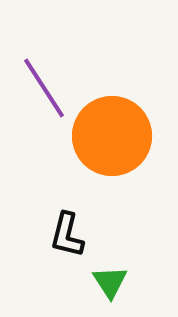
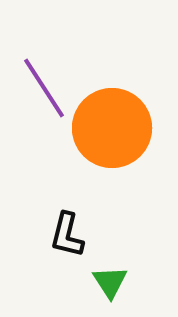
orange circle: moved 8 px up
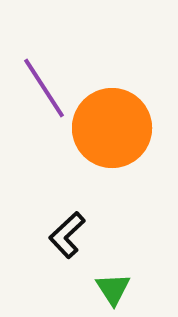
black L-shape: rotated 33 degrees clockwise
green triangle: moved 3 px right, 7 px down
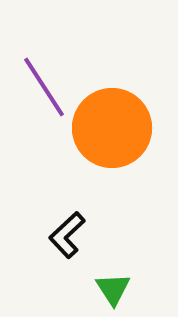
purple line: moved 1 px up
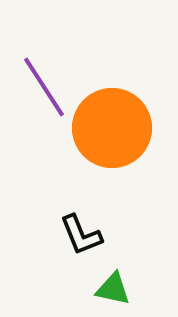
black L-shape: moved 14 px right; rotated 69 degrees counterclockwise
green triangle: rotated 45 degrees counterclockwise
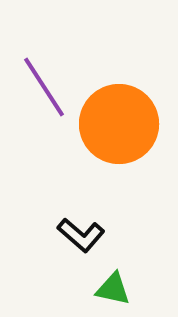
orange circle: moved 7 px right, 4 px up
black L-shape: rotated 27 degrees counterclockwise
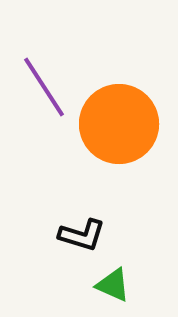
black L-shape: moved 1 px right; rotated 24 degrees counterclockwise
green triangle: moved 4 px up; rotated 12 degrees clockwise
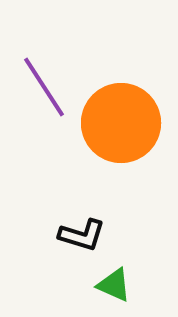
orange circle: moved 2 px right, 1 px up
green triangle: moved 1 px right
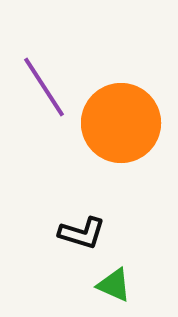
black L-shape: moved 2 px up
